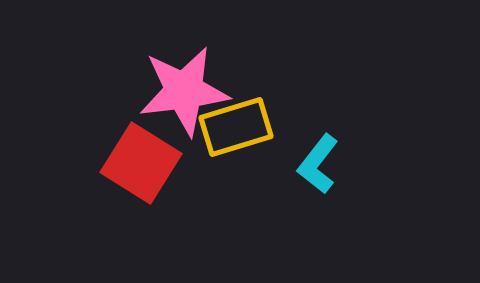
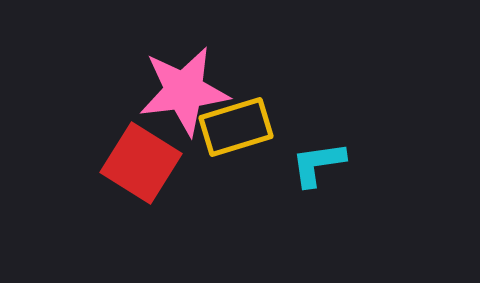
cyan L-shape: rotated 44 degrees clockwise
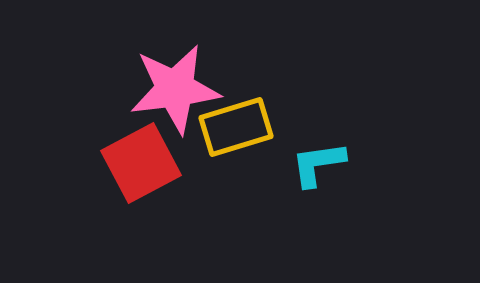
pink star: moved 9 px left, 2 px up
red square: rotated 30 degrees clockwise
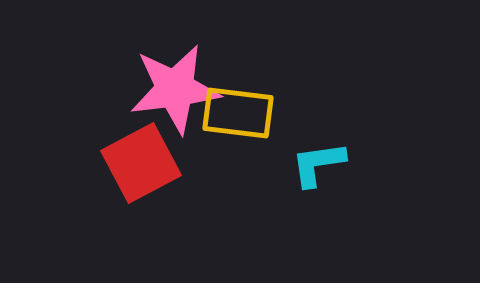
yellow rectangle: moved 2 px right, 14 px up; rotated 24 degrees clockwise
